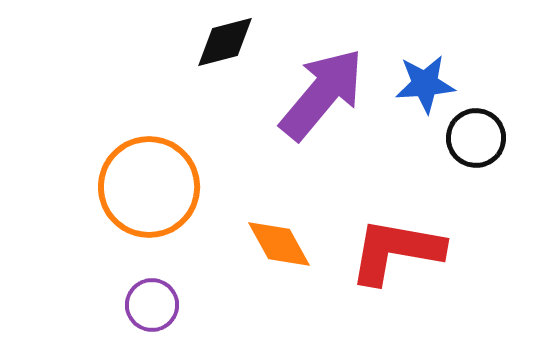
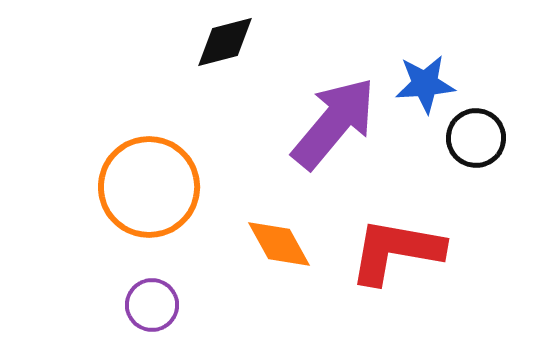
purple arrow: moved 12 px right, 29 px down
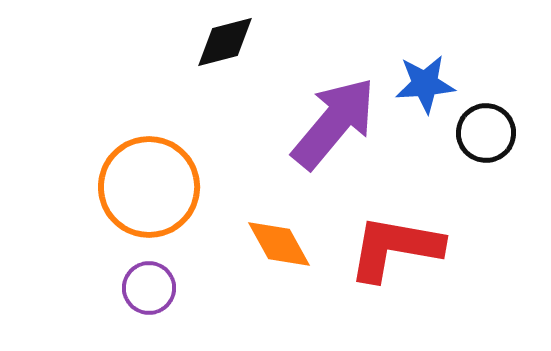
black circle: moved 10 px right, 5 px up
red L-shape: moved 1 px left, 3 px up
purple circle: moved 3 px left, 17 px up
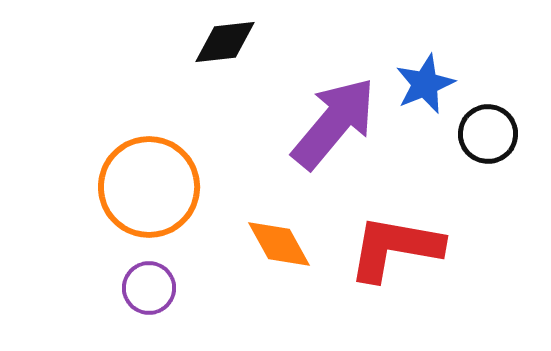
black diamond: rotated 8 degrees clockwise
blue star: rotated 18 degrees counterclockwise
black circle: moved 2 px right, 1 px down
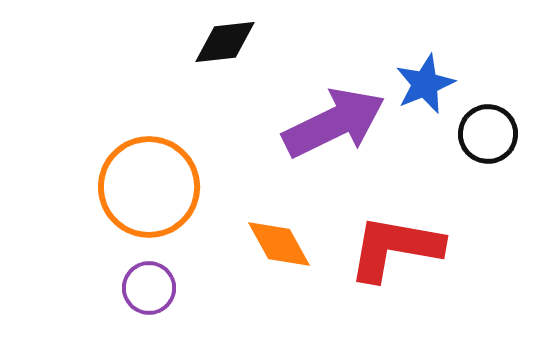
purple arrow: rotated 24 degrees clockwise
